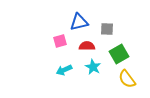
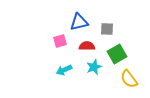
green square: moved 2 px left
cyan star: moved 1 px right; rotated 21 degrees clockwise
yellow semicircle: moved 2 px right
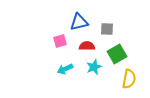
cyan arrow: moved 1 px right, 1 px up
yellow semicircle: rotated 132 degrees counterclockwise
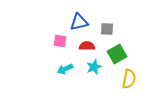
pink square: rotated 24 degrees clockwise
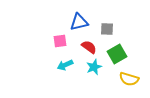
pink square: rotated 16 degrees counterclockwise
red semicircle: moved 2 px right, 1 px down; rotated 35 degrees clockwise
cyan arrow: moved 4 px up
yellow semicircle: rotated 96 degrees clockwise
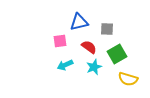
yellow semicircle: moved 1 px left
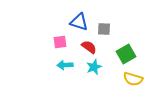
blue triangle: rotated 30 degrees clockwise
gray square: moved 3 px left
pink square: moved 1 px down
green square: moved 9 px right
cyan arrow: rotated 21 degrees clockwise
yellow semicircle: moved 5 px right
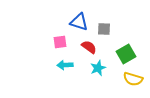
cyan star: moved 4 px right, 1 px down
